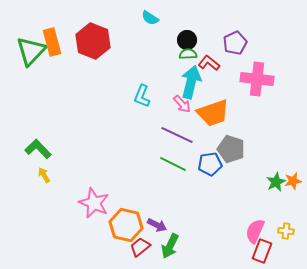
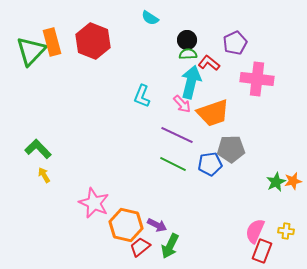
gray pentagon: rotated 20 degrees counterclockwise
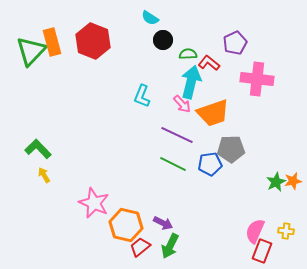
black circle: moved 24 px left
purple arrow: moved 6 px right, 2 px up
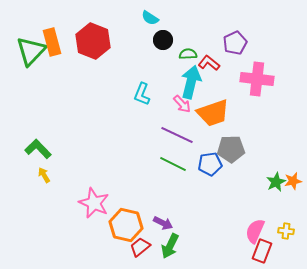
cyan L-shape: moved 2 px up
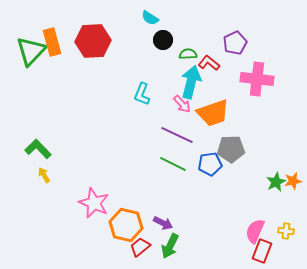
red hexagon: rotated 24 degrees counterclockwise
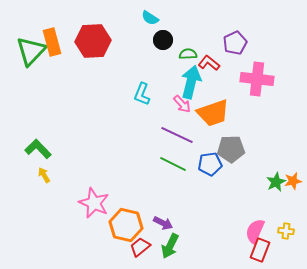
red rectangle: moved 2 px left, 1 px up
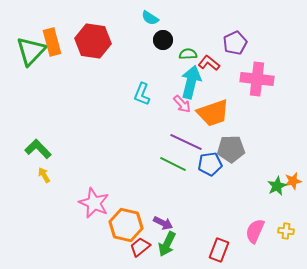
red hexagon: rotated 12 degrees clockwise
purple line: moved 9 px right, 7 px down
green star: moved 1 px right, 4 px down
green arrow: moved 3 px left, 2 px up
red rectangle: moved 41 px left
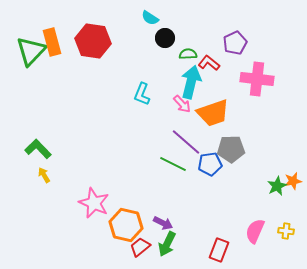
black circle: moved 2 px right, 2 px up
purple line: rotated 16 degrees clockwise
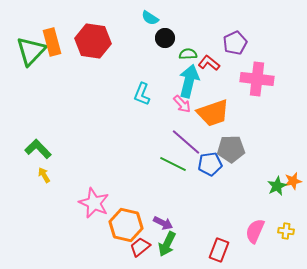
cyan arrow: moved 2 px left, 1 px up
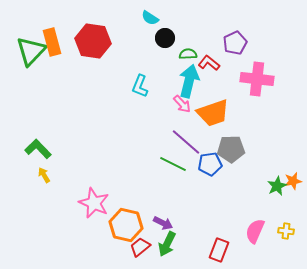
cyan L-shape: moved 2 px left, 8 px up
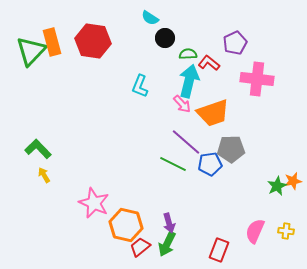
purple arrow: moved 6 px right; rotated 48 degrees clockwise
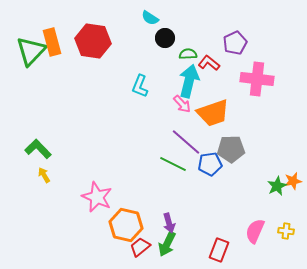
pink star: moved 3 px right, 6 px up
